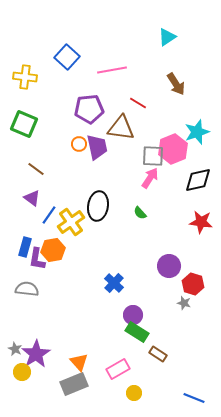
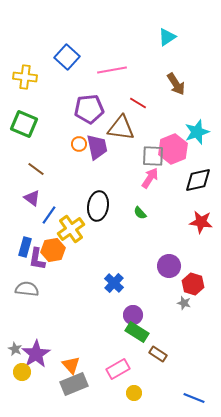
yellow cross at (71, 222): moved 7 px down
orange triangle at (79, 362): moved 8 px left, 3 px down
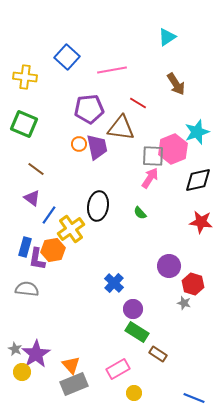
purple circle at (133, 315): moved 6 px up
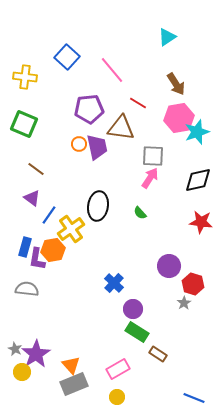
pink line at (112, 70): rotated 60 degrees clockwise
pink hexagon at (173, 149): moved 6 px right, 31 px up; rotated 12 degrees clockwise
gray star at (184, 303): rotated 24 degrees clockwise
yellow circle at (134, 393): moved 17 px left, 4 px down
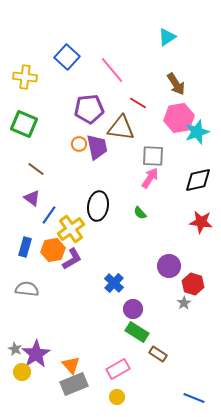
purple L-shape at (37, 259): moved 35 px right; rotated 130 degrees counterclockwise
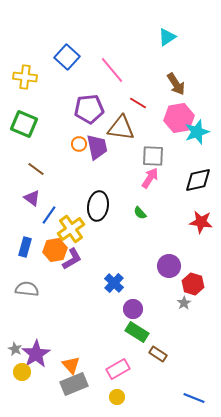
orange hexagon at (53, 250): moved 2 px right
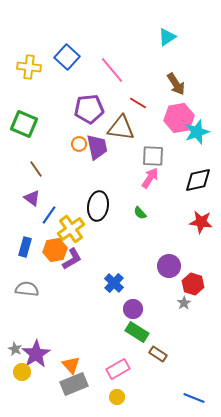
yellow cross at (25, 77): moved 4 px right, 10 px up
brown line at (36, 169): rotated 18 degrees clockwise
